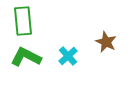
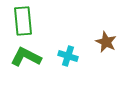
cyan cross: rotated 30 degrees counterclockwise
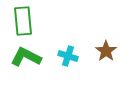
brown star: moved 9 px down; rotated 10 degrees clockwise
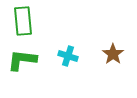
brown star: moved 7 px right, 3 px down
green L-shape: moved 4 px left, 3 px down; rotated 20 degrees counterclockwise
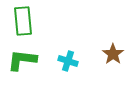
cyan cross: moved 5 px down
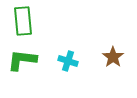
brown star: moved 3 px down
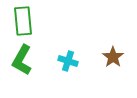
green L-shape: rotated 68 degrees counterclockwise
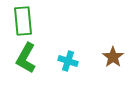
green L-shape: moved 4 px right, 2 px up
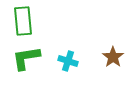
green L-shape: rotated 52 degrees clockwise
